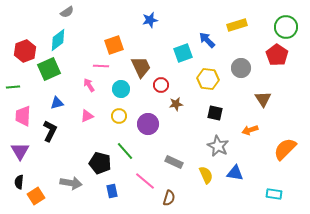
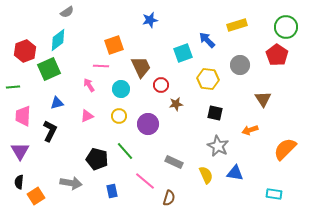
gray circle at (241, 68): moved 1 px left, 3 px up
black pentagon at (100, 163): moved 3 px left, 4 px up
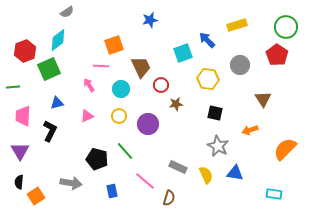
gray rectangle at (174, 162): moved 4 px right, 5 px down
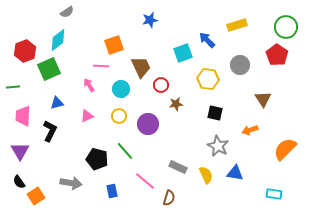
black semicircle at (19, 182): rotated 40 degrees counterclockwise
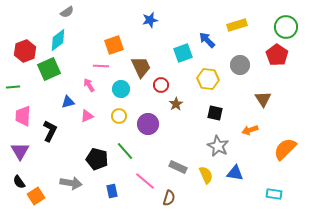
blue triangle at (57, 103): moved 11 px right, 1 px up
brown star at (176, 104): rotated 24 degrees counterclockwise
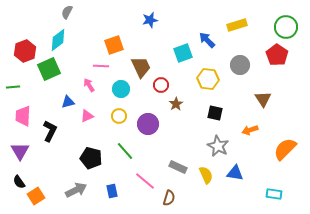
gray semicircle at (67, 12): rotated 152 degrees clockwise
black pentagon at (97, 159): moved 6 px left, 1 px up
gray arrow at (71, 183): moved 5 px right, 7 px down; rotated 35 degrees counterclockwise
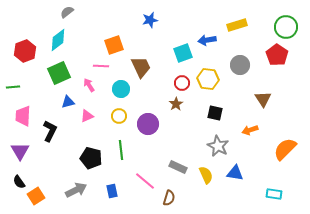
gray semicircle at (67, 12): rotated 24 degrees clockwise
blue arrow at (207, 40): rotated 54 degrees counterclockwise
green square at (49, 69): moved 10 px right, 4 px down
red circle at (161, 85): moved 21 px right, 2 px up
green line at (125, 151): moved 4 px left, 1 px up; rotated 36 degrees clockwise
